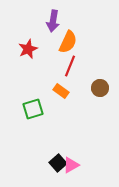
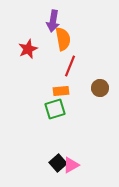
orange semicircle: moved 5 px left, 3 px up; rotated 35 degrees counterclockwise
orange rectangle: rotated 42 degrees counterclockwise
green square: moved 22 px right
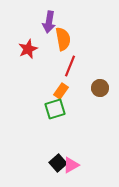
purple arrow: moved 4 px left, 1 px down
orange rectangle: rotated 49 degrees counterclockwise
